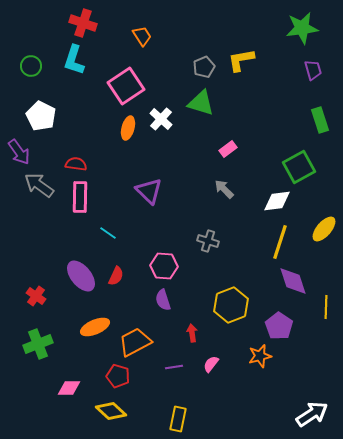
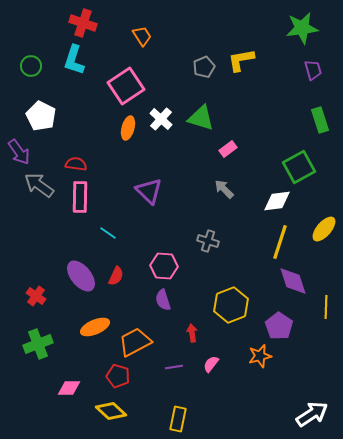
green triangle at (201, 103): moved 15 px down
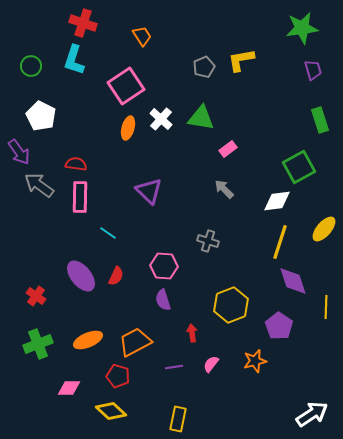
green triangle at (201, 118): rotated 8 degrees counterclockwise
orange ellipse at (95, 327): moved 7 px left, 13 px down
orange star at (260, 356): moved 5 px left, 5 px down
